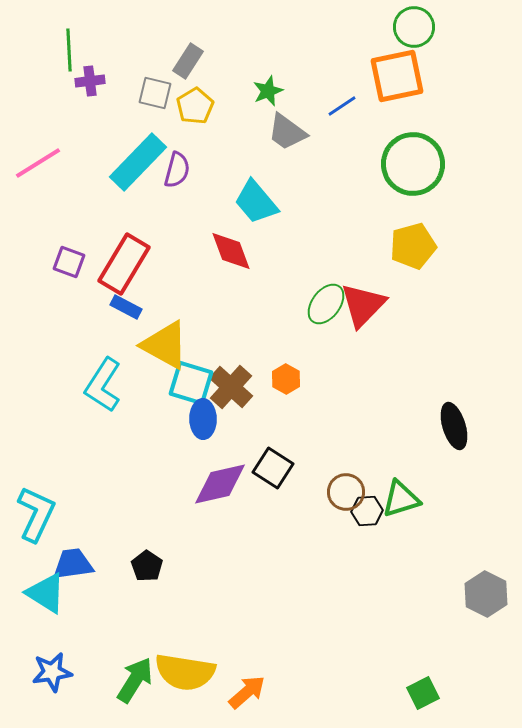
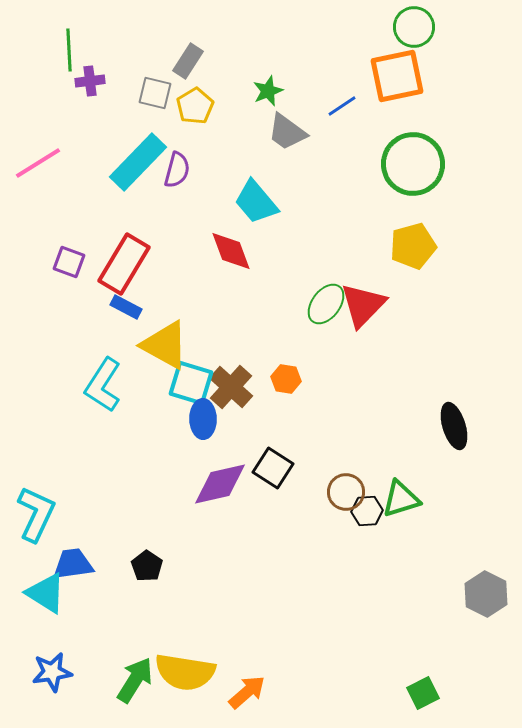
orange hexagon at (286, 379): rotated 20 degrees counterclockwise
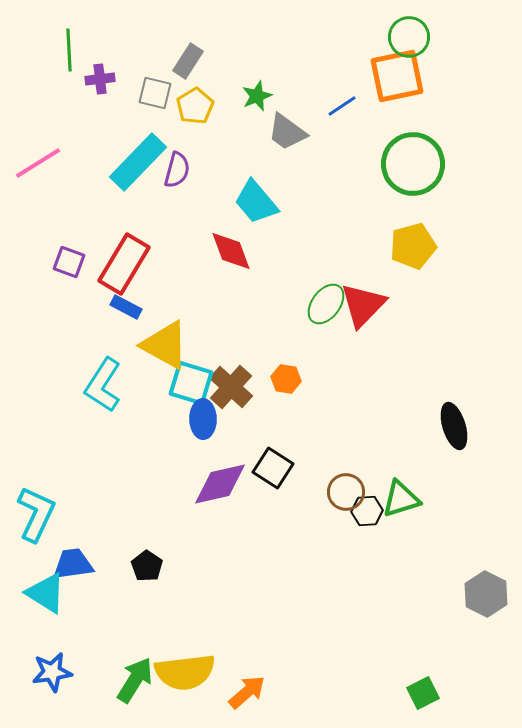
green circle at (414, 27): moved 5 px left, 10 px down
purple cross at (90, 81): moved 10 px right, 2 px up
green star at (268, 91): moved 11 px left, 5 px down
yellow semicircle at (185, 672): rotated 16 degrees counterclockwise
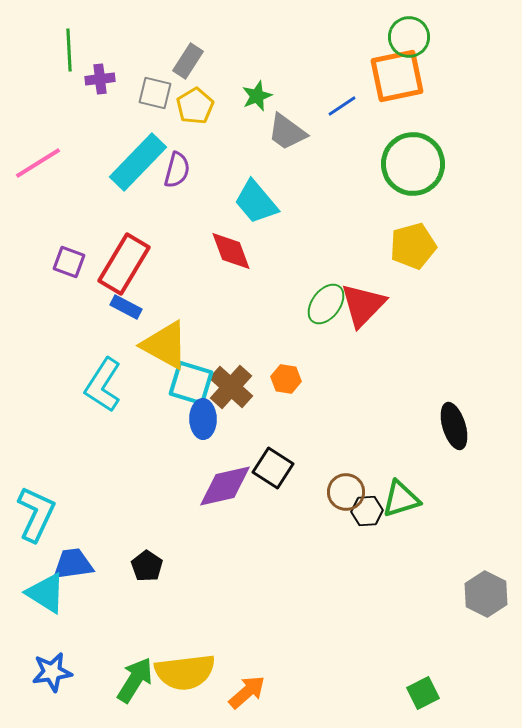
purple diamond at (220, 484): moved 5 px right, 2 px down
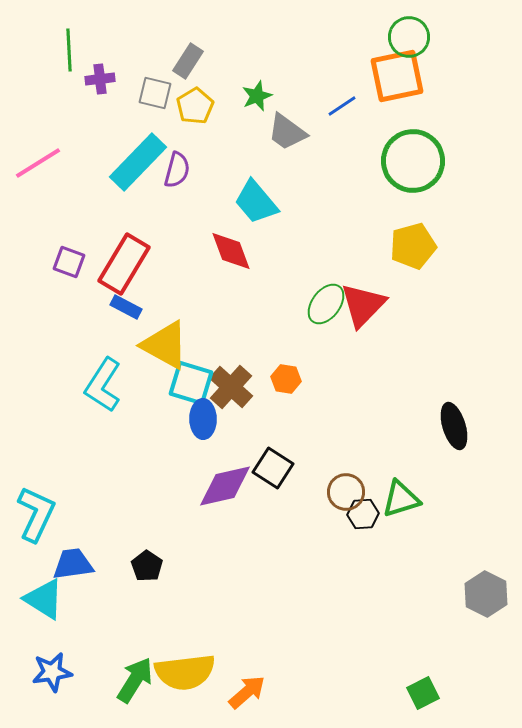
green circle at (413, 164): moved 3 px up
black hexagon at (367, 511): moved 4 px left, 3 px down
cyan triangle at (46, 593): moved 2 px left, 6 px down
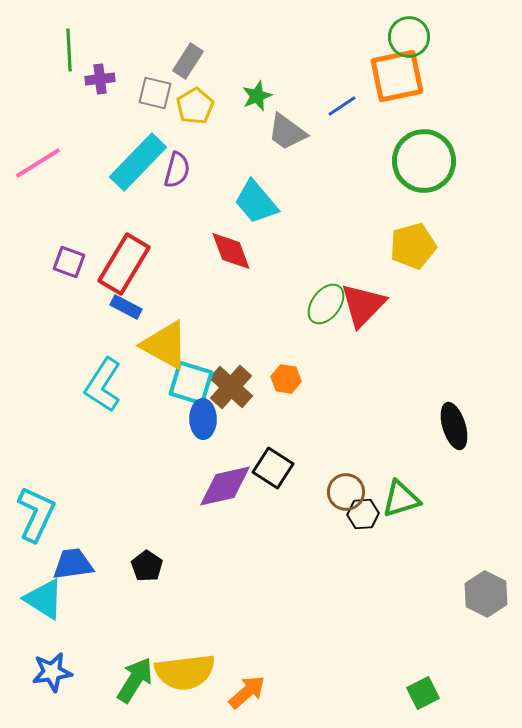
green circle at (413, 161): moved 11 px right
